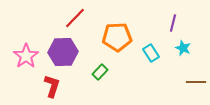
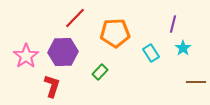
purple line: moved 1 px down
orange pentagon: moved 2 px left, 4 px up
cyan star: rotated 14 degrees clockwise
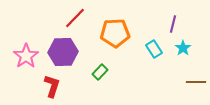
cyan rectangle: moved 3 px right, 4 px up
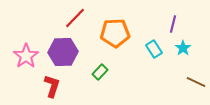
brown line: rotated 24 degrees clockwise
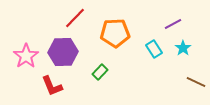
purple line: rotated 48 degrees clockwise
red L-shape: rotated 140 degrees clockwise
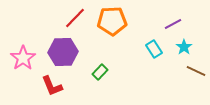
orange pentagon: moved 3 px left, 12 px up
cyan star: moved 1 px right, 1 px up
pink star: moved 3 px left, 2 px down
brown line: moved 11 px up
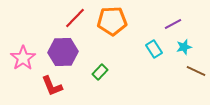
cyan star: rotated 21 degrees clockwise
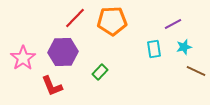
cyan rectangle: rotated 24 degrees clockwise
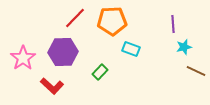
purple line: rotated 66 degrees counterclockwise
cyan rectangle: moved 23 px left; rotated 60 degrees counterclockwise
red L-shape: rotated 25 degrees counterclockwise
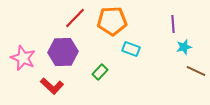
pink star: rotated 15 degrees counterclockwise
